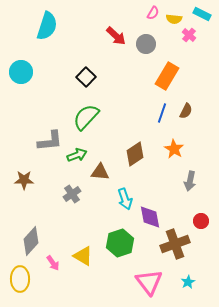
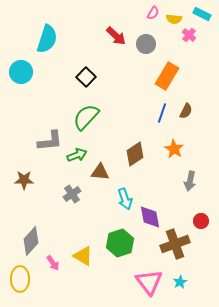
cyan semicircle: moved 13 px down
cyan star: moved 8 px left
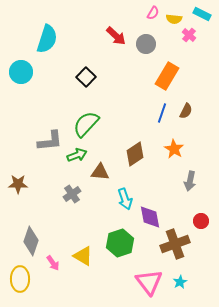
green semicircle: moved 7 px down
brown star: moved 6 px left, 4 px down
gray diamond: rotated 24 degrees counterclockwise
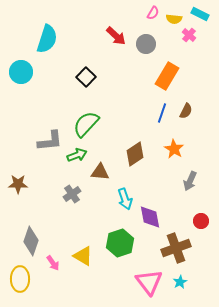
cyan rectangle: moved 2 px left
gray arrow: rotated 12 degrees clockwise
brown cross: moved 1 px right, 4 px down
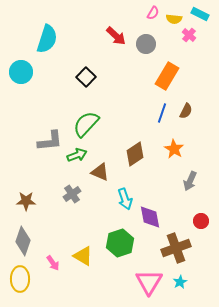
brown triangle: rotated 18 degrees clockwise
brown star: moved 8 px right, 17 px down
gray diamond: moved 8 px left
pink triangle: rotated 8 degrees clockwise
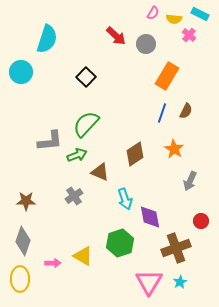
gray cross: moved 2 px right, 2 px down
pink arrow: rotated 56 degrees counterclockwise
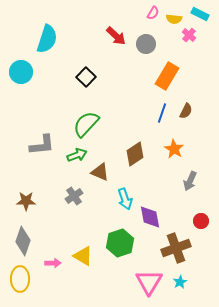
gray L-shape: moved 8 px left, 4 px down
